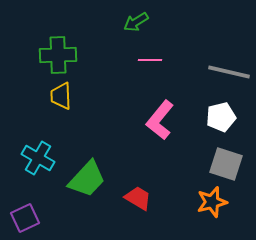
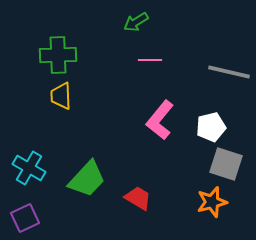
white pentagon: moved 10 px left, 10 px down
cyan cross: moved 9 px left, 10 px down
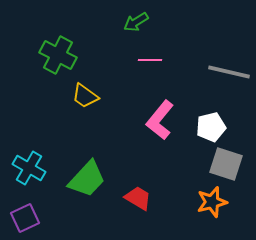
green cross: rotated 30 degrees clockwise
yellow trapezoid: moved 24 px right; rotated 52 degrees counterclockwise
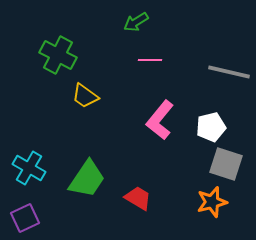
green trapezoid: rotated 9 degrees counterclockwise
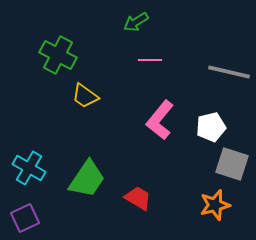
gray square: moved 6 px right
orange star: moved 3 px right, 3 px down
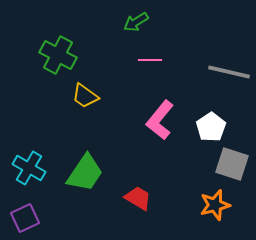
white pentagon: rotated 20 degrees counterclockwise
green trapezoid: moved 2 px left, 6 px up
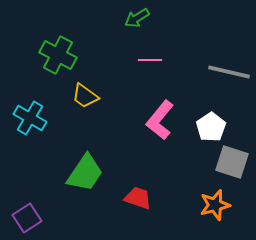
green arrow: moved 1 px right, 4 px up
gray square: moved 2 px up
cyan cross: moved 1 px right, 50 px up
red trapezoid: rotated 12 degrees counterclockwise
purple square: moved 2 px right; rotated 8 degrees counterclockwise
